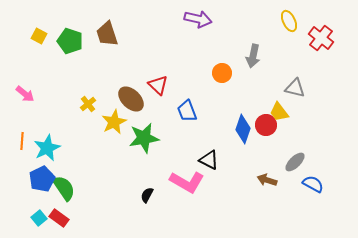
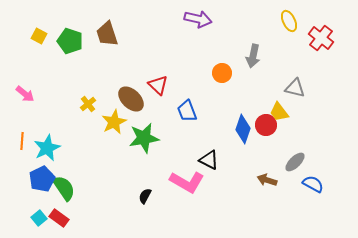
black semicircle: moved 2 px left, 1 px down
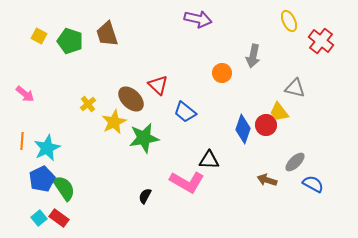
red cross: moved 3 px down
blue trapezoid: moved 2 px left, 1 px down; rotated 30 degrees counterclockwise
black triangle: rotated 25 degrees counterclockwise
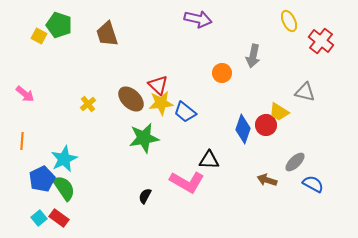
green pentagon: moved 11 px left, 16 px up
gray triangle: moved 10 px right, 4 px down
yellow trapezoid: rotated 20 degrees counterclockwise
yellow star: moved 47 px right, 19 px up; rotated 20 degrees clockwise
cyan star: moved 17 px right, 11 px down
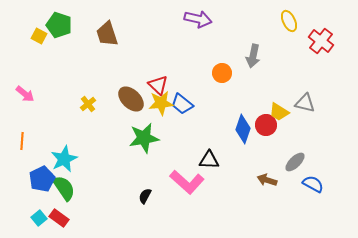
gray triangle: moved 11 px down
blue trapezoid: moved 3 px left, 8 px up
pink L-shape: rotated 12 degrees clockwise
